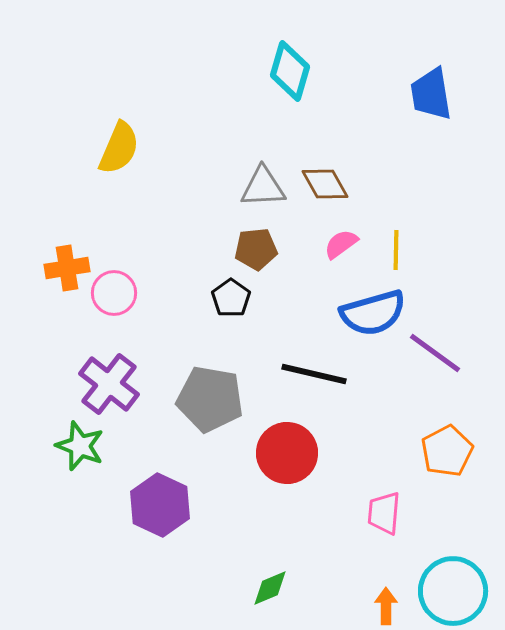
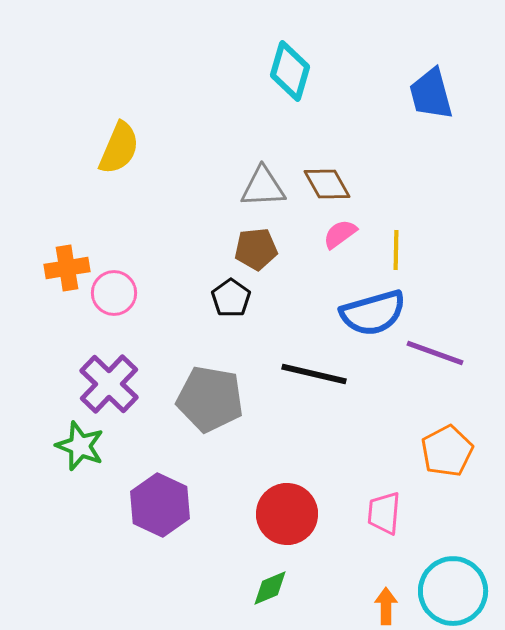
blue trapezoid: rotated 6 degrees counterclockwise
brown diamond: moved 2 px right
pink semicircle: moved 1 px left, 10 px up
purple line: rotated 16 degrees counterclockwise
purple cross: rotated 6 degrees clockwise
red circle: moved 61 px down
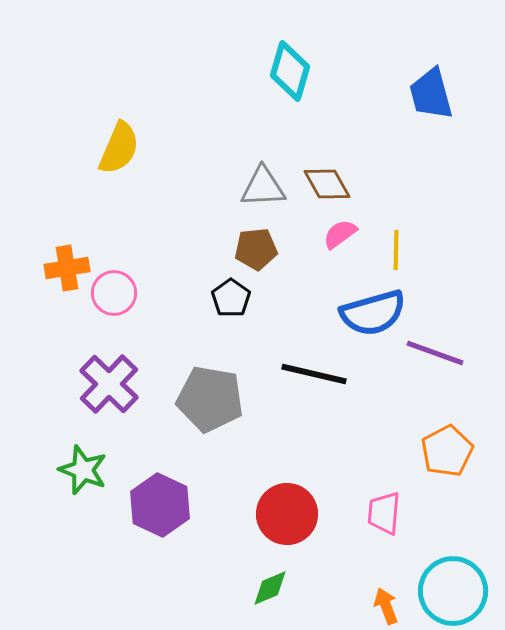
green star: moved 3 px right, 24 px down
orange arrow: rotated 21 degrees counterclockwise
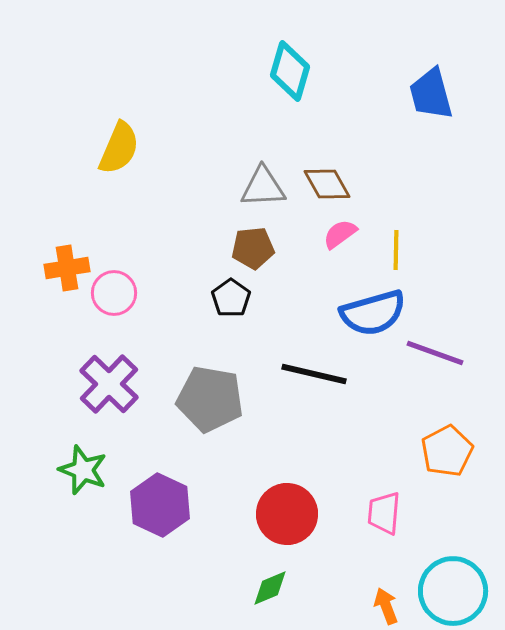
brown pentagon: moved 3 px left, 1 px up
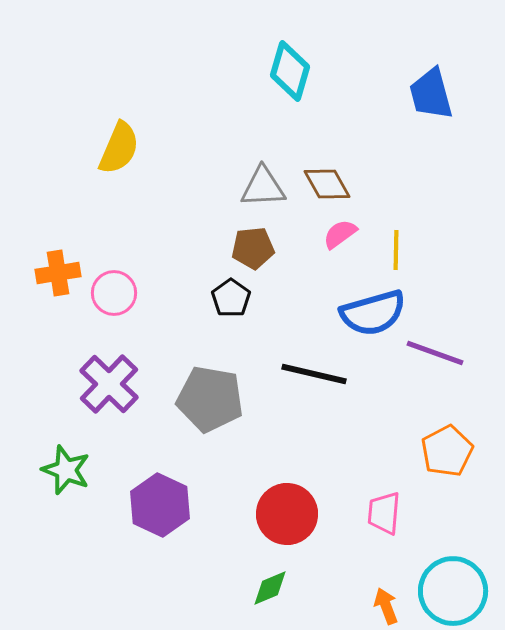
orange cross: moved 9 px left, 5 px down
green star: moved 17 px left
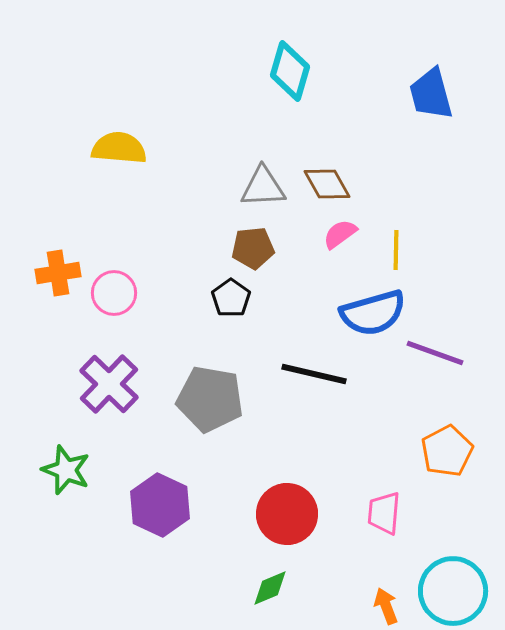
yellow semicircle: rotated 108 degrees counterclockwise
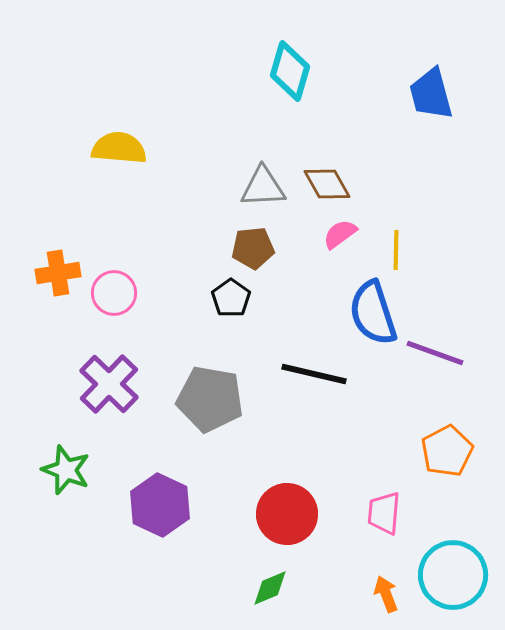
blue semicircle: rotated 88 degrees clockwise
cyan circle: moved 16 px up
orange arrow: moved 12 px up
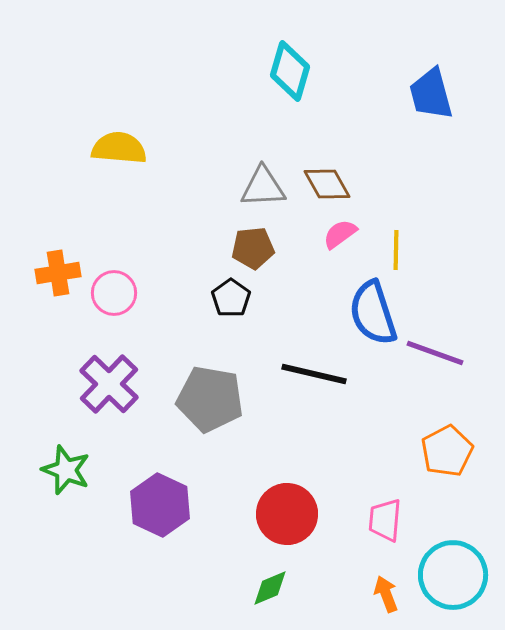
pink trapezoid: moved 1 px right, 7 px down
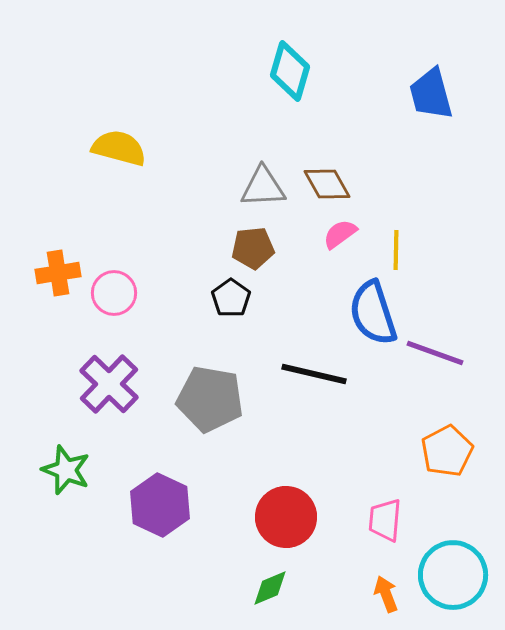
yellow semicircle: rotated 10 degrees clockwise
red circle: moved 1 px left, 3 px down
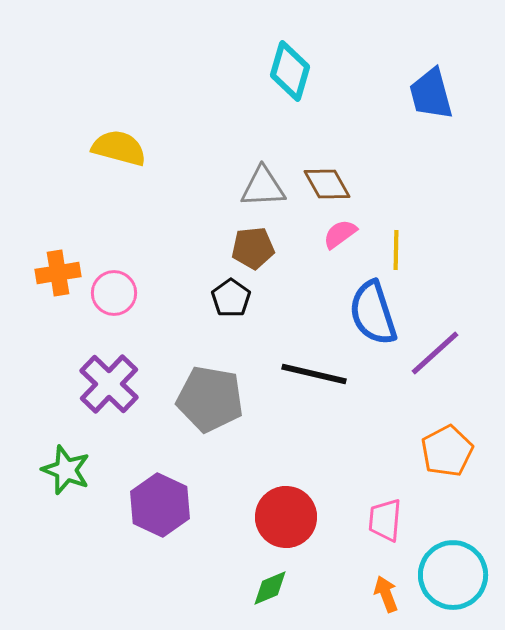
purple line: rotated 62 degrees counterclockwise
